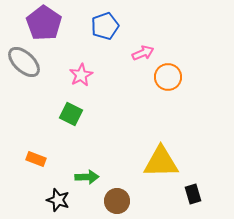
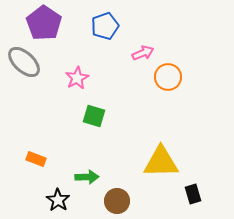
pink star: moved 4 px left, 3 px down
green square: moved 23 px right, 2 px down; rotated 10 degrees counterclockwise
black star: rotated 15 degrees clockwise
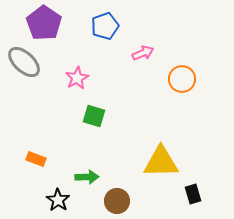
orange circle: moved 14 px right, 2 px down
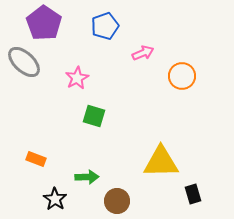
orange circle: moved 3 px up
black star: moved 3 px left, 1 px up
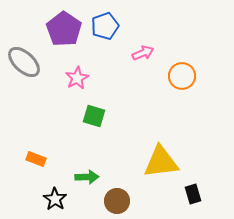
purple pentagon: moved 20 px right, 6 px down
yellow triangle: rotated 6 degrees counterclockwise
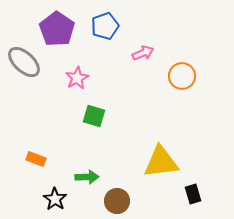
purple pentagon: moved 7 px left
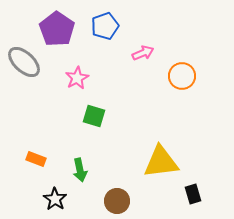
green arrow: moved 7 px left, 7 px up; rotated 80 degrees clockwise
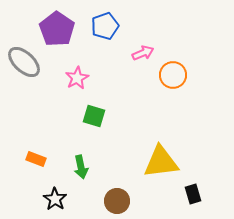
orange circle: moved 9 px left, 1 px up
green arrow: moved 1 px right, 3 px up
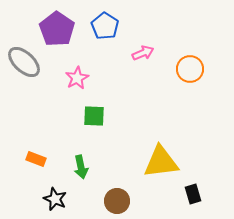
blue pentagon: rotated 20 degrees counterclockwise
orange circle: moved 17 px right, 6 px up
green square: rotated 15 degrees counterclockwise
black star: rotated 10 degrees counterclockwise
